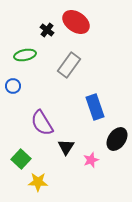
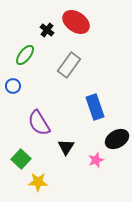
green ellipse: rotated 40 degrees counterclockwise
purple semicircle: moved 3 px left
black ellipse: rotated 25 degrees clockwise
pink star: moved 5 px right
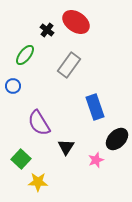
black ellipse: rotated 15 degrees counterclockwise
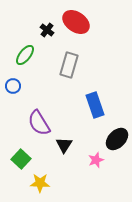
gray rectangle: rotated 20 degrees counterclockwise
blue rectangle: moved 2 px up
black triangle: moved 2 px left, 2 px up
yellow star: moved 2 px right, 1 px down
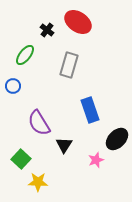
red ellipse: moved 2 px right
blue rectangle: moved 5 px left, 5 px down
yellow star: moved 2 px left, 1 px up
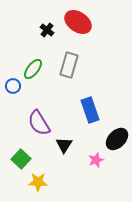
green ellipse: moved 8 px right, 14 px down
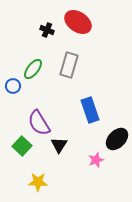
black cross: rotated 16 degrees counterclockwise
black triangle: moved 5 px left
green square: moved 1 px right, 13 px up
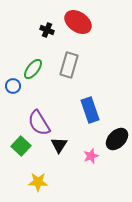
green square: moved 1 px left
pink star: moved 5 px left, 4 px up
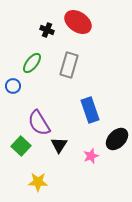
green ellipse: moved 1 px left, 6 px up
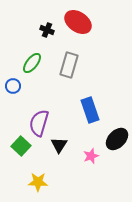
purple semicircle: rotated 48 degrees clockwise
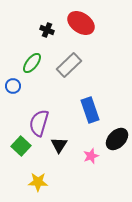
red ellipse: moved 3 px right, 1 px down
gray rectangle: rotated 30 degrees clockwise
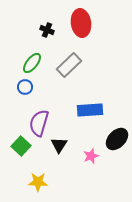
red ellipse: rotated 48 degrees clockwise
blue circle: moved 12 px right, 1 px down
blue rectangle: rotated 75 degrees counterclockwise
